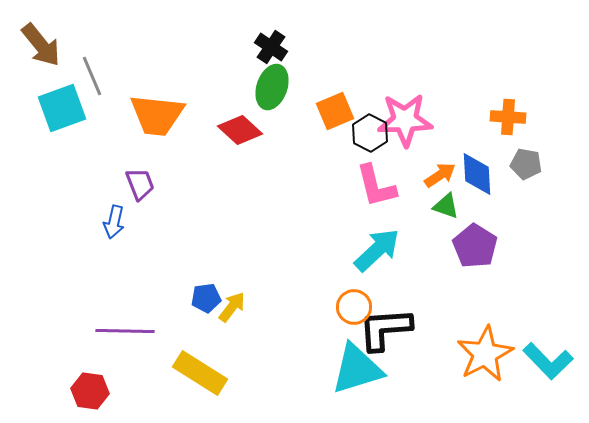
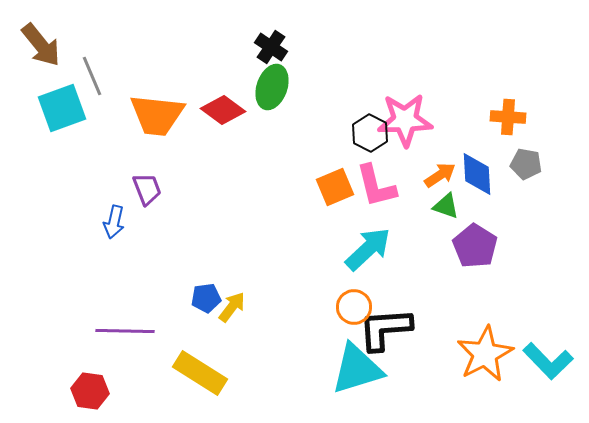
orange square: moved 76 px down
red diamond: moved 17 px left, 20 px up; rotated 6 degrees counterclockwise
purple trapezoid: moved 7 px right, 5 px down
cyan arrow: moved 9 px left, 1 px up
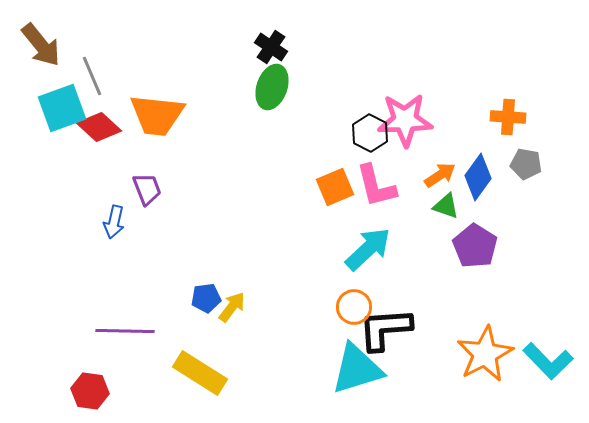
red diamond: moved 124 px left, 17 px down; rotated 6 degrees clockwise
blue diamond: moved 1 px right, 3 px down; rotated 39 degrees clockwise
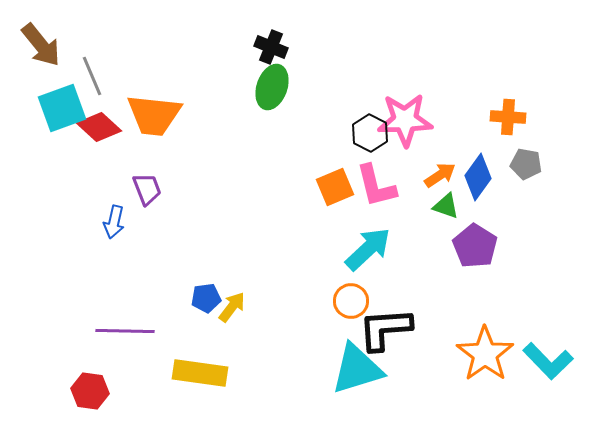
black cross: rotated 12 degrees counterclockwise
orange trapezoid: moved 3 px left
orange circle: moved 3 px left, 6 px up
orange star: rotated 8 degrees counterclockwise
yellow rectangle: rotated 24 degrees counterclockwise
